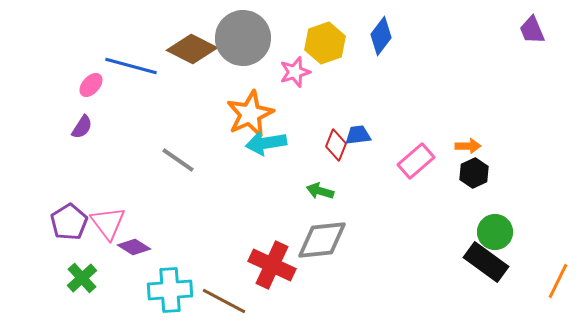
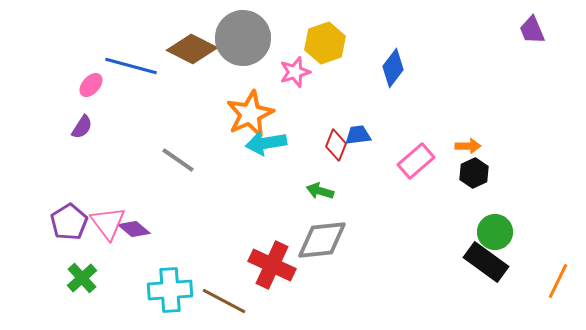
blue diamond: moved 12 px right, 32 px down
purple diamond: moved 18 px up; rotated 8 degrees clockwise
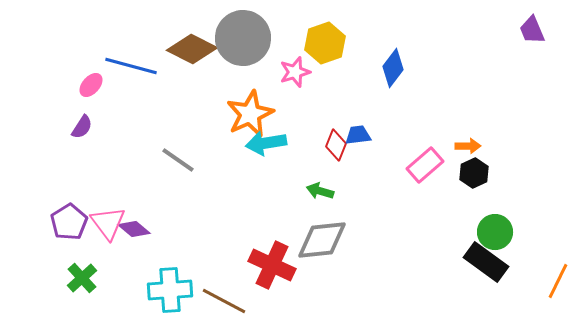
pink rectangle: moved 9 px right, 4 px down
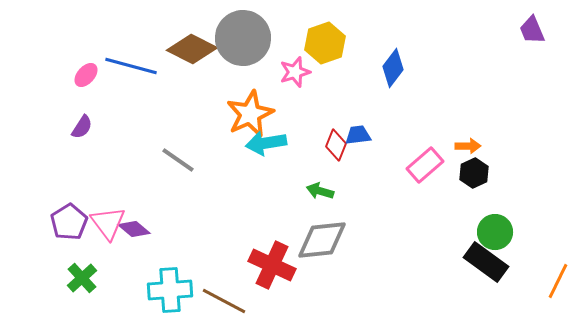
pink ellipse: moved 5 px left, 10 px up
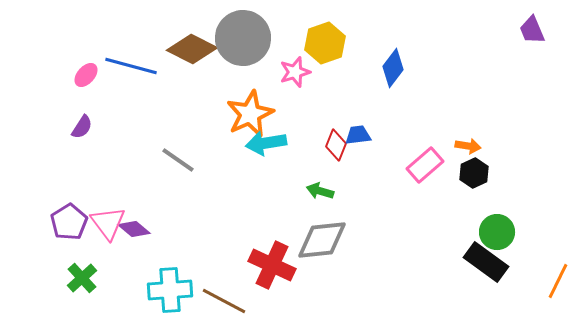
orange arrow: rotated 10 degrees clockwise
green circle: moved 2 px right
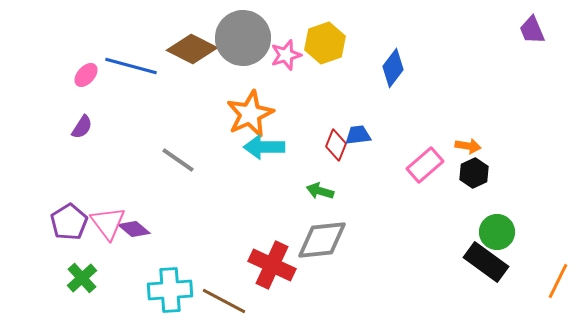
pink star: moved 9 px left, 17 px up
cyan arrow: moved 2 px left, 4 px down; rotated 9 degrees clockwise
